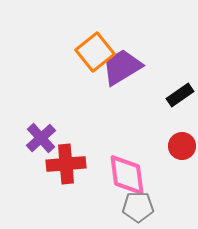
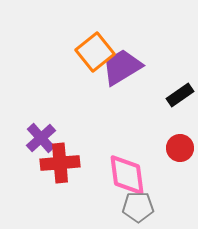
red circle: moved 2 px left, 2 px down
red cross: moved 6 px left, 1 px up
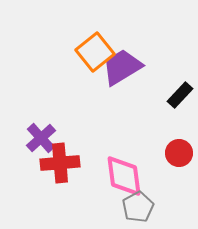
black rectangle: rotated 12 degrees counterclockwise
red circle: moved 1 px left, 5 px down
pink diamond: moved 3 px left, 1 px down
gray pentagon: rotated 28 degrees counterclockwise
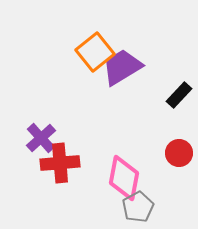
black rectangle: moved 1 px left
pink diamond: moved 2 px down; rotated 18 degrees clockwise
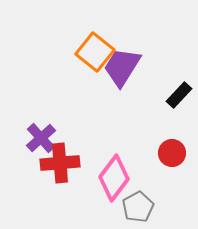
orange square: rotated 12 degrees counterclockwise
purple trapezoid: rotated 27 degrees counterclockwise
red circle: moved 7 px left
pink diamond: moved 10 px left; rotated 27 degrees clockwise
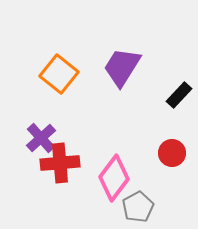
orange square: moved 36 px left, 22 px down
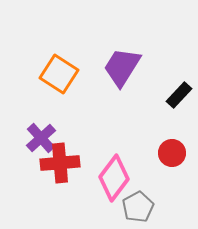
orange square: rotated 6 degrees counterclockwise
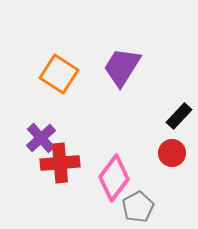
black rectangle: moved 21 px down
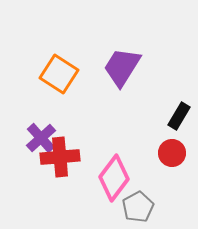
black rectangle: rotated 12 degrees counterclockwise
red cross: moved 6 px up
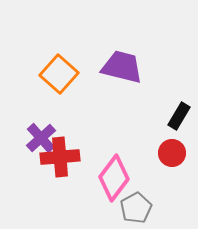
purple trapezoid: rotated 72 degrees clockwise
orange square: rotated 9 degrees clockwise
gray pentagon: moved 2 px left, 1 px down
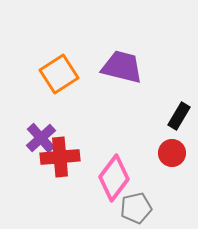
orange square: rotated 15 degrees clockwise
gray pentagon: rotated 16 degrees clockwise
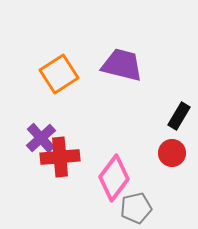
purple trapezoid: moved 2 px up
